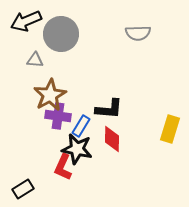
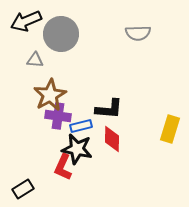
blue rectangle: rotated 45 degrees clockwise
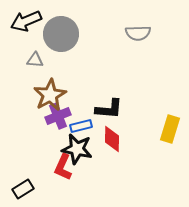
purple cross: rotated 30 degrees counterclockwise
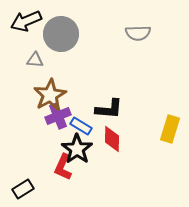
blue rectangle: rotated 45 degrees clockwise
black star: rotated 24 degrees clockwise
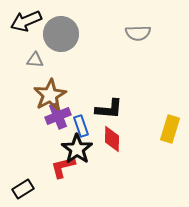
blue rectangle: rotated 40 degrees clockwise
red L-shape: rotated 52 degrees clockwise
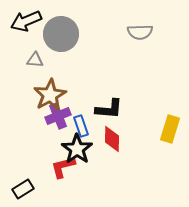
gray semicircle: moved 2 px right, 1 px up
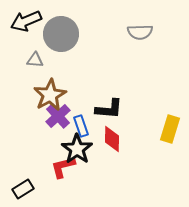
purple cross: rotated 20 degrees counterclockwise
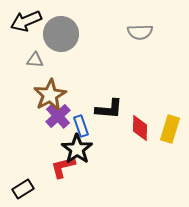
red diamond: moved 28 px right, 11 px up
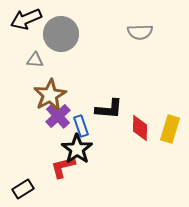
black arrow: moved 2 px up
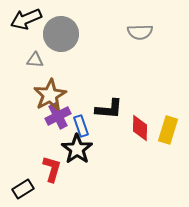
purple cross: rotated 15 degrees clockwise
yellow rectangle: moved 2 px left, 1 px down
red L-shape: moved 11 px left, 2 px down; rotated 120 degrees clockwise
